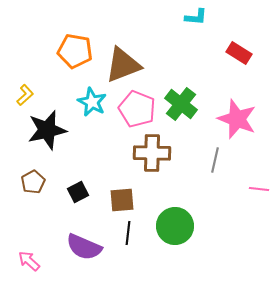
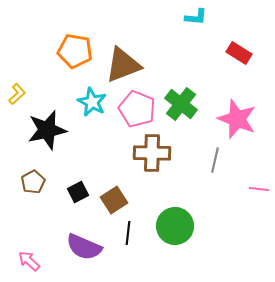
yellow L-shape: moved 8 px left, 1 px up
brown square: moved 8 px left; rotated 28 degrees counterclockwise
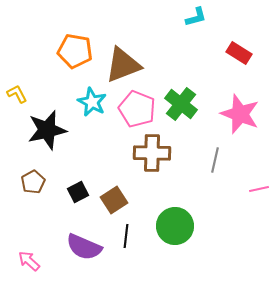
cyan L-shape: rotated 20 degrees counterclockwise
yellow L-shape: rotated 75 degrees counterclockwise
pink star: moved 3 px right, 5 px up
pink line: rotated 18 degrees counterclockwise
black line: moved 2 px left, 3 px down
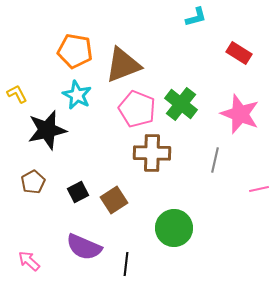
cyan star: moved 15 px left, 7 px up
green circle: moved 1 px left, 2 px down
black line: moved 28 px down
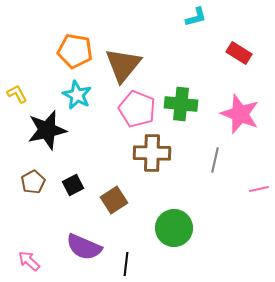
brown triangle: rotated 30 degrees counterclockwise
green cross: rotated 32 degrees counterclockwise
black square: moved 5 px left, 7 px up
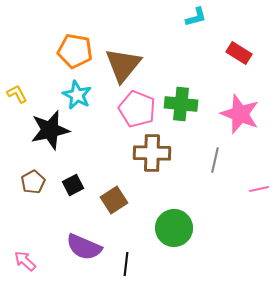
black star: moved 3 px right
pink arrow: moved 4 px left
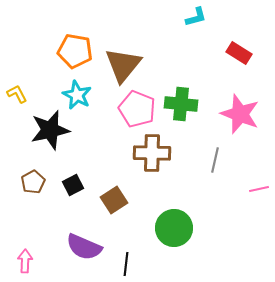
pink arrow: rotated 50 degrees clockwise
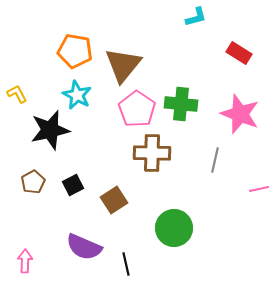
pink pentagon: rotated 12 degrees clockwise
black line: rotated 20 degrees counterclockwise
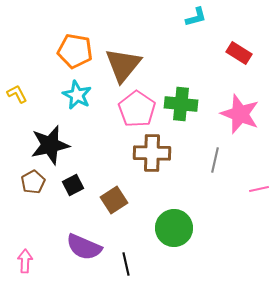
black star: moved 15 px down
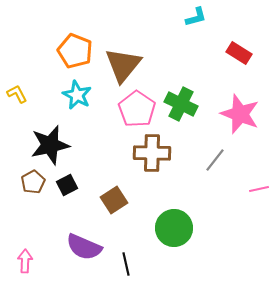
orange pentagon: rotated 12 degrees clockwise
green cross: rotated 20 degrees clockwise
gray line: rotated 25 degrees clockwise
black square: moved 6 px left
